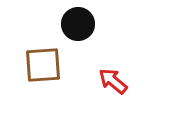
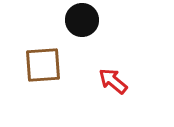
black circle: moved 4 px right, 4 px up
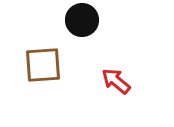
red arrow: moved 3 px right
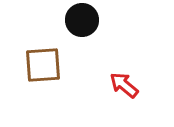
red arrow: moved 8 px right, 4 px down
